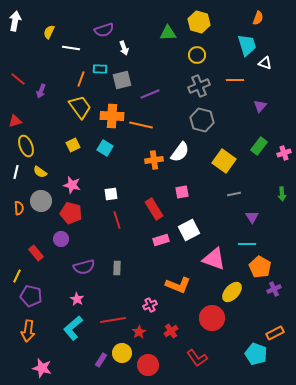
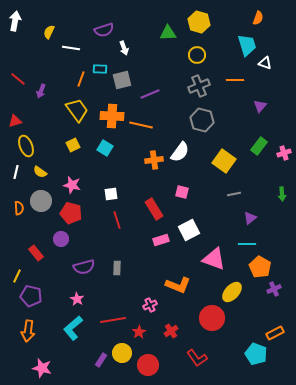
yellow trapezoid at (80, 107): moved 3 px left, 3 px down
pink square at (182, 192): rotated 24 degrees clockwise
purple triangle at (252, 217): moved 2 px left, 1 px down; rotated 24 degrees clockwise
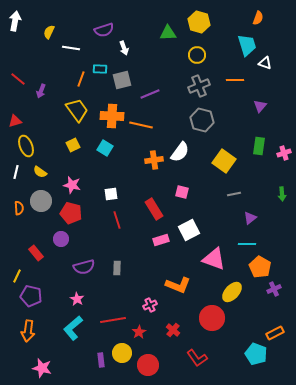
green rectangle at (259, 146): rotated 30 degrees counterclockwise
red cross at (171, 331): moved 2 px right, 1 px up; rotated 16 degrees counterclockwise
purple rectangle at (101, 360): rotated 40 degrees counterclockwise
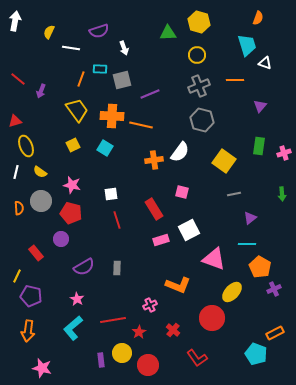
purple semicircle at (104, 30): moved 5 px left, 1 px down
purple semicircle at (84, 267): rotated 15 degrees counterclockwise
